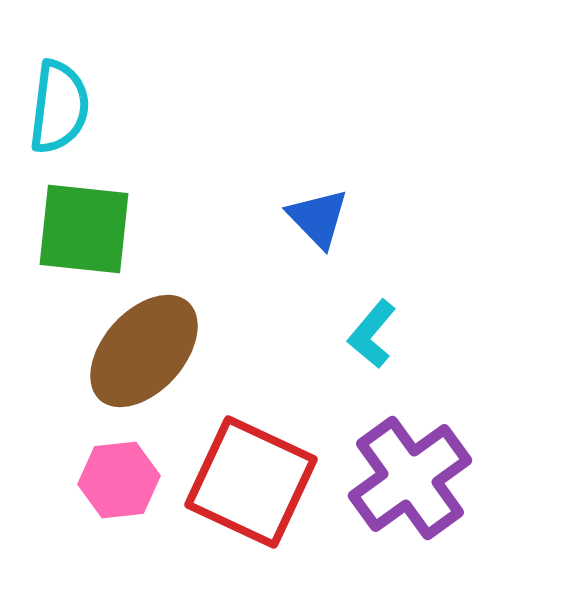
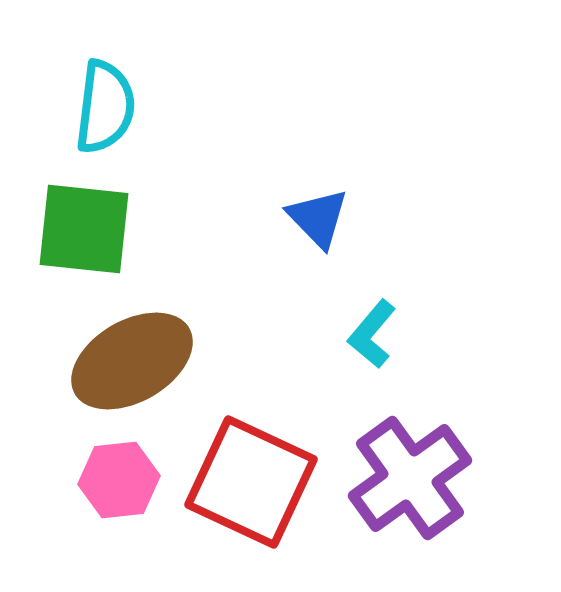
cyan semicircle: moved 46 px right
brown ellipse: moved 12 px left, 10 px down; rotated 18 degrees clockwise
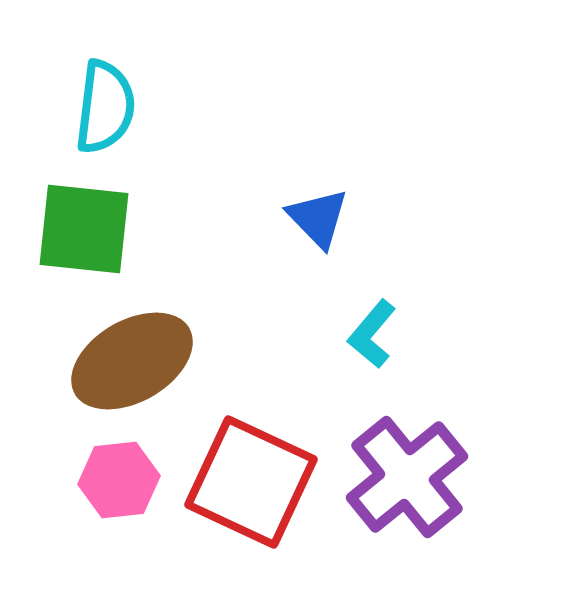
purple cross: moved 3 px left, 1 px up; rotated 3 degrees counterclockwise
